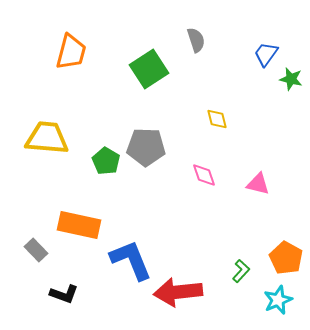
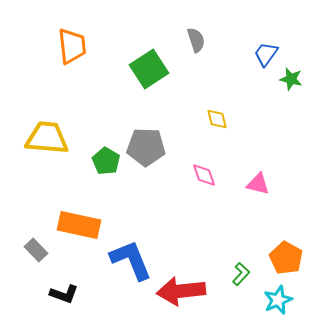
orange trapezoid: moved 1 px right, 6 px up; rotated 21 degrees counterclockwise
green L-shape: moved 3 px down
red arrow: moved 3 px right, 1 px up
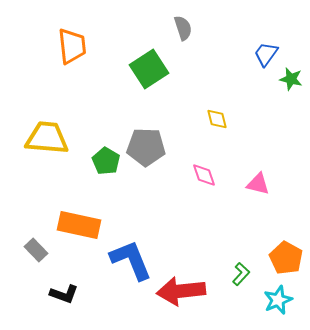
gray semicircle: moved 13 px left, 12 px up
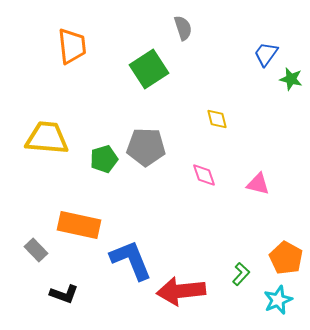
green pentagon: moved 2 px left, 2 px up; rotated 24 degrees clockwise
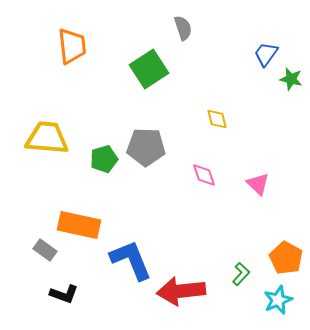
pink triangle: rotated 30 degrees clockwise
gray rectangle: moved 9 px right; rotated 10 degrees counterclockwise
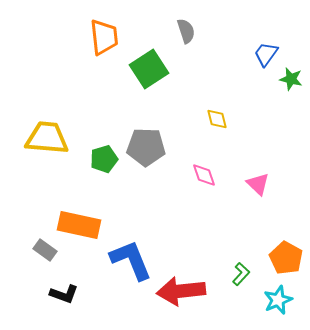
gray semicircle: moved 3 px right, 3 px down
orange trapezoid: moved 32 px right, 9 px up
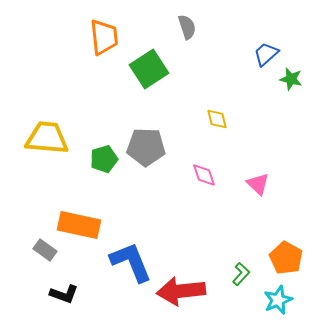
gray semicircle: moved 1 px right, 4 px up
blue trapezoid: rotated 12 degrees clockwise
blue L-shape: moved 2 px down
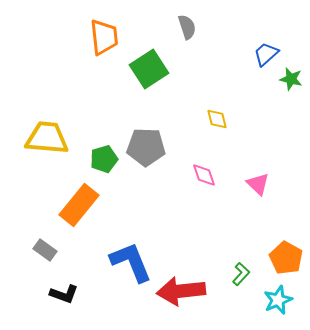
orange rectangle: moved 20 px up; rotated 63 degrees counterclockwise
